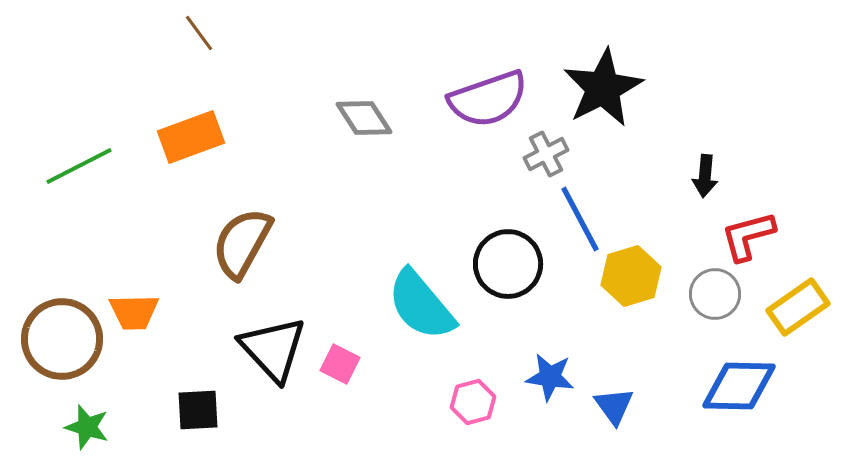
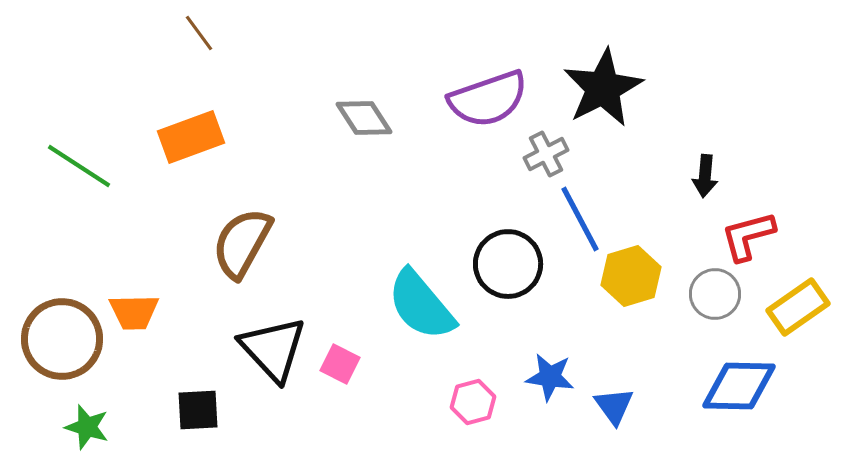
green line: rotated 60 degrees clockwise
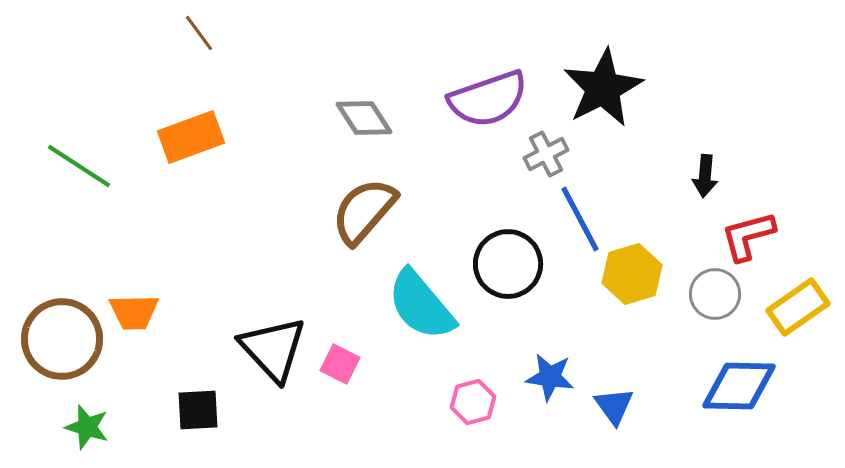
brown semicircle: moved 122 px right, 32 px up; rotated 12 degrees clockwise
yellow hexagon: moved 1 px right, 2 px up
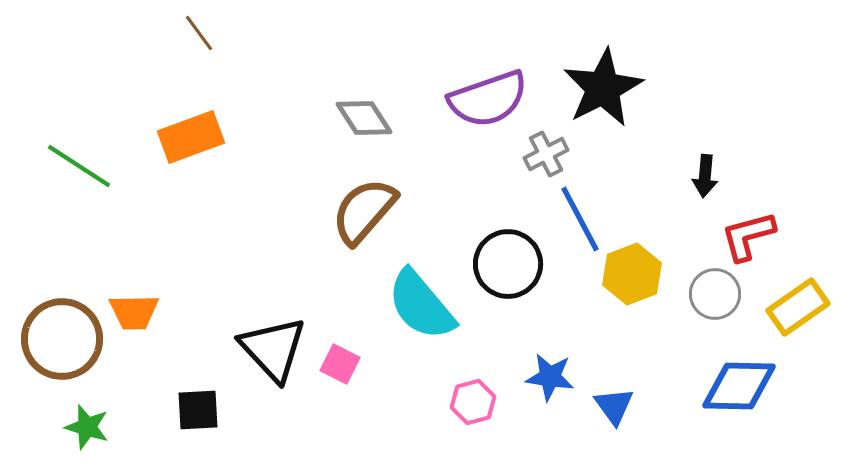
yellow hexagon: rotated 4 degrees counterclockwise
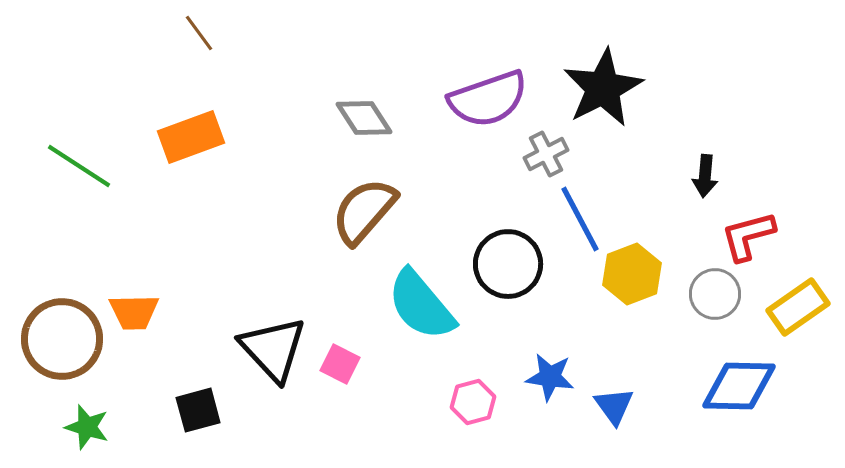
black square: rotated 12 degrees counterclockwise
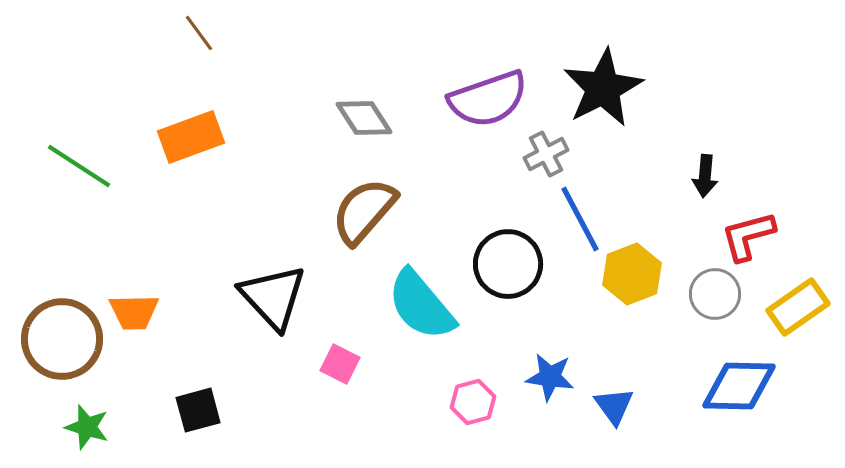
black triangle: moved 52 px up
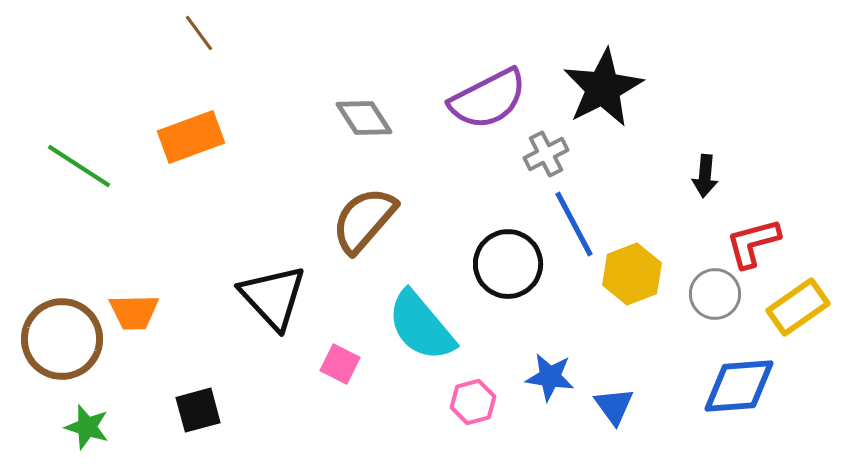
purple semicircle: rotated 8 degrees counterclockwise
brown semicircle: moved 9 px down
blue line: moved 6 px left, 5 px down
red L-shape: moved 5 px right, 7 px down
cyan semicircle: moved 21 px down
blue diamond: rotated 6 degrees counterclockwise
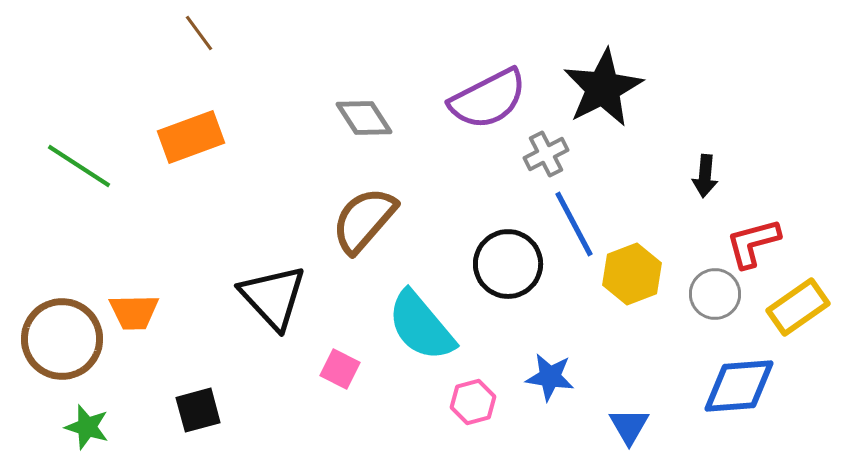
pink square: moved 5 px down
blue triangle: moved 15 px right, 20 px down; rotated 6 degrees clockwise
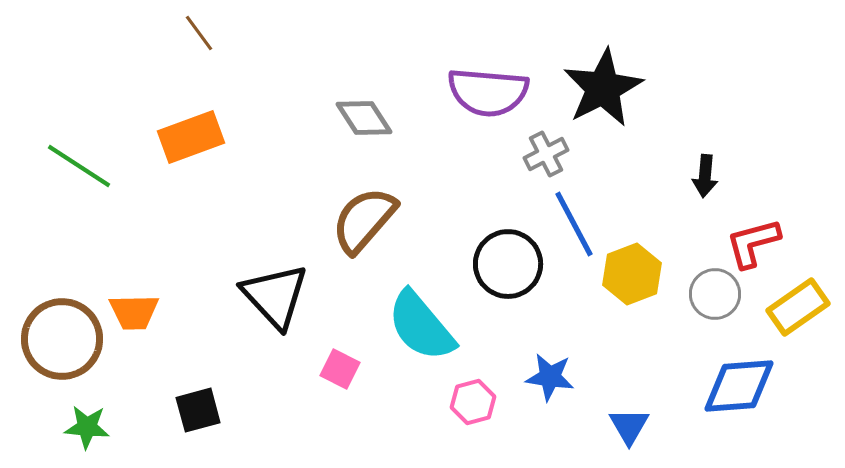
purple semicircle: moved 7 px up; rotated 32 degrees clockwise
black triangle: moved 2 px right, 1 px up
green star: rotated 12 degrees counterclockwise
